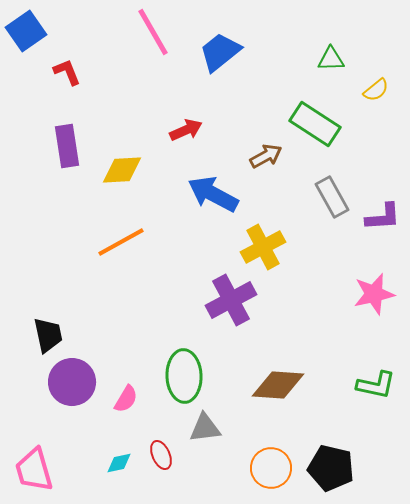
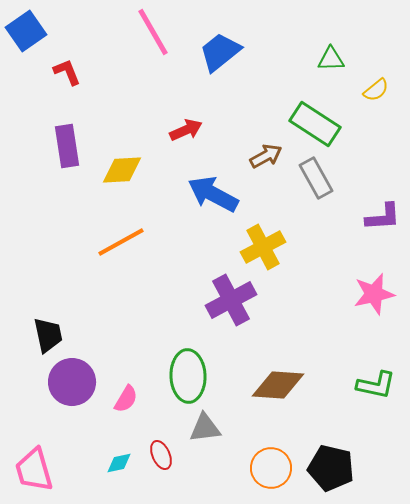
gray rectangle: moved 16 px left, 19 px up
green ellipse: moved 4 px right
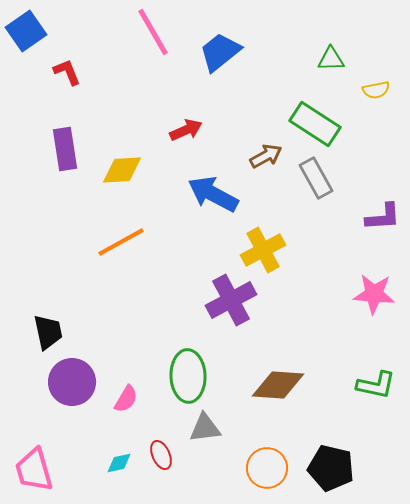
yellow semicircle: rotated 28 degrees clockwise
purple rectangle: moved 2 px left, 3 px down
yellow cross: moved 3 px down
pink star: rotated 18 degrees clockwise
black trapezoid: moved 3 px up
orange circle: moved 4 px left
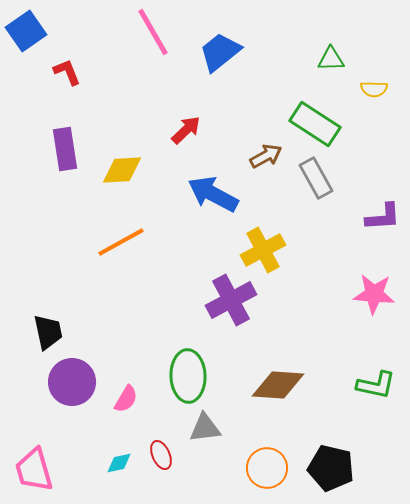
yellow semicircle: moved 2 px left, 1 px up; rotated 12 degrees clockwise
red arrow: rotated 20 degrees counterclockwise
